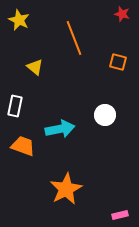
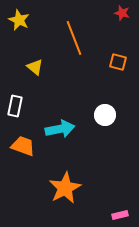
red star: moved 1 px up
orange star: moved 1 px left, 1 px up
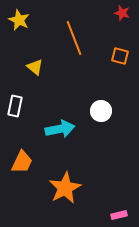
orange square: moved 2 px right, 6 px up
white circle: moved 4 px left, 4 px up
orange trapezoid: moved 1 px left, 16 px down; rotated 95 degrees clockwise
pink rectangle: moved 1 px left
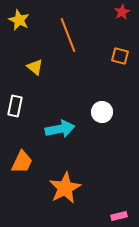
red star: moved 1 px up; rotated 28 degrees clockwise
orange line: moved 6 px left, 3 px up
white circle: moved 1 px right, 1 px down
pink rectangle: moved 1 px down
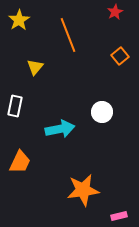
red star: moved 7 px left
yellow star: rotated 15 degrees clockwise
orange square: rotated 36 degrees clockwise
yellow triangle: rotated 30 degrees clockwise
orange trapezoid: moved 2 px left
orange star: moved 18 px right, 2 px down; rotated 20 degrees clockwise
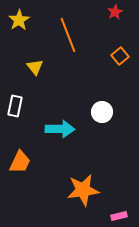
yellow triangle: rotated 18 degrees counterclockwise
cyan arrow: rotated 12 degrees clockwise
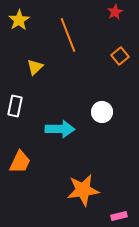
yellow triangle: rotated 24 degrees clockwise
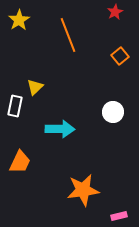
yellow triangle: moved 20 px down
white circle: moved 11 px right
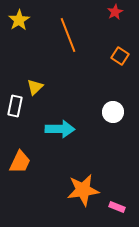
orange square: rotated 18 degrees counterclockwise
pink rectangle: moved 2 px left, 9 px up; rotated 35 degrees clockwise
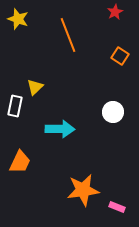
yellow star: moved 1 px left, 1 px up; rotated 20 degrees counterclockwise
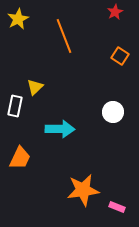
yellow star: rotated 25 degrees clockwise
orange line: moved 4 px left, 1 px down
orange trapezoid: moved 4 px up
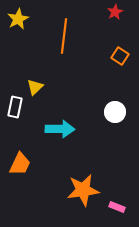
orange line: rotated 28 degrees clockwise
white rectangle: moved 1 px down
white circle: moved 2 px right
orange trapezoid: moved 6 px down
